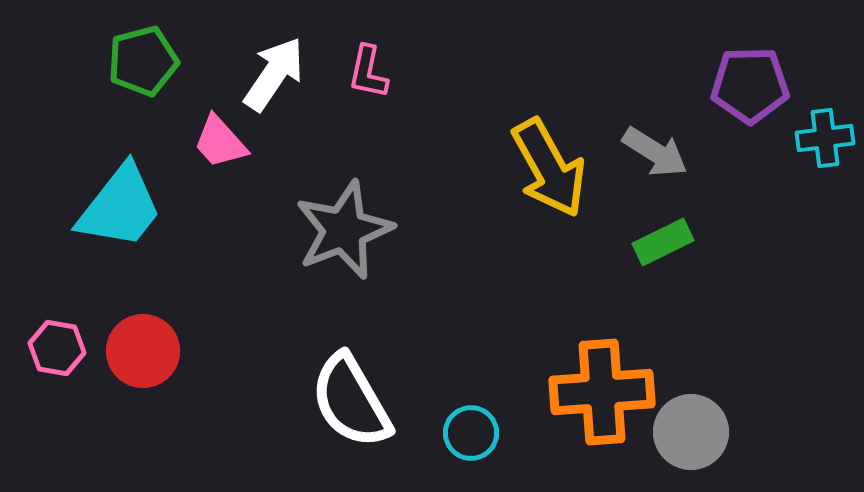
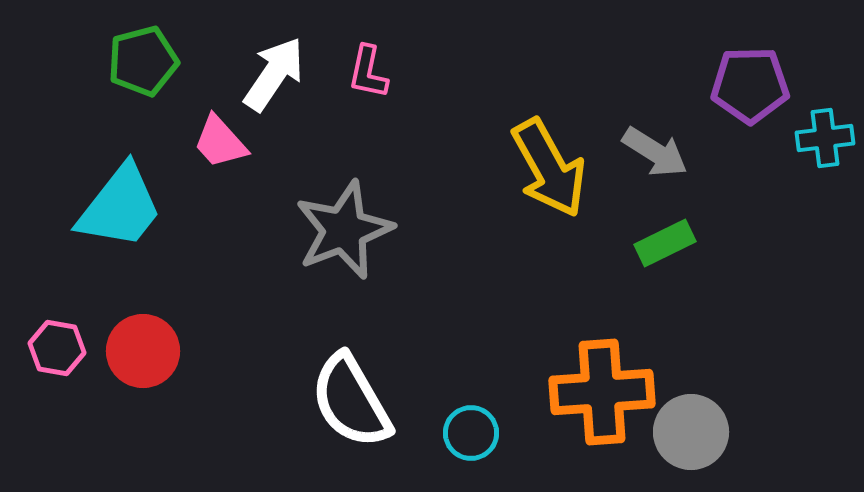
green rectangle: moved 2 px right, 1 px down
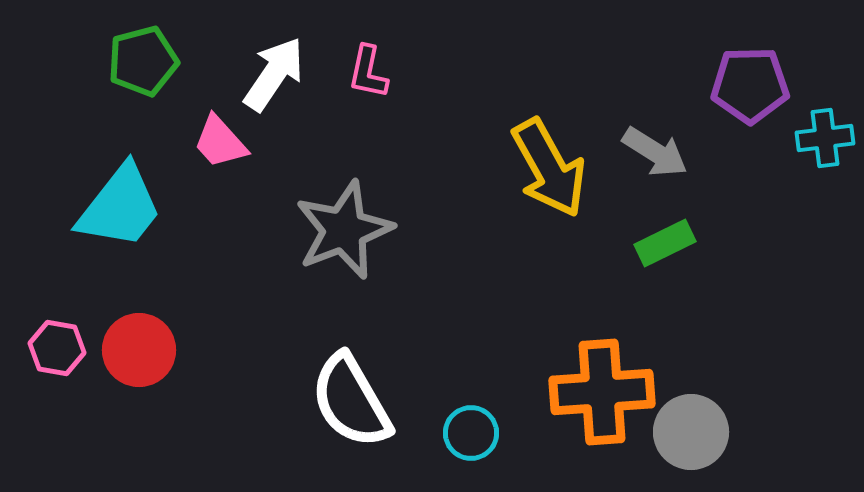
red circle: moved 4 px left, 1 px up
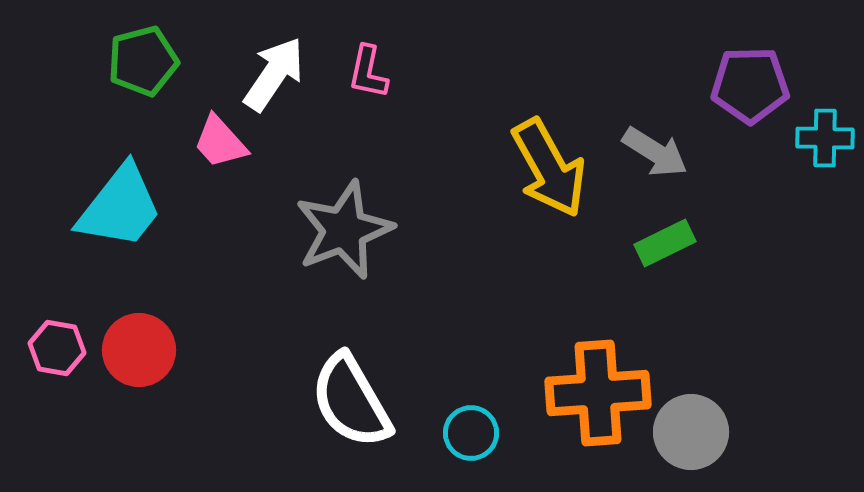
cyan cross: rotated 8 degrees clockwise
orange cross: moved 4 px left, 1 px down
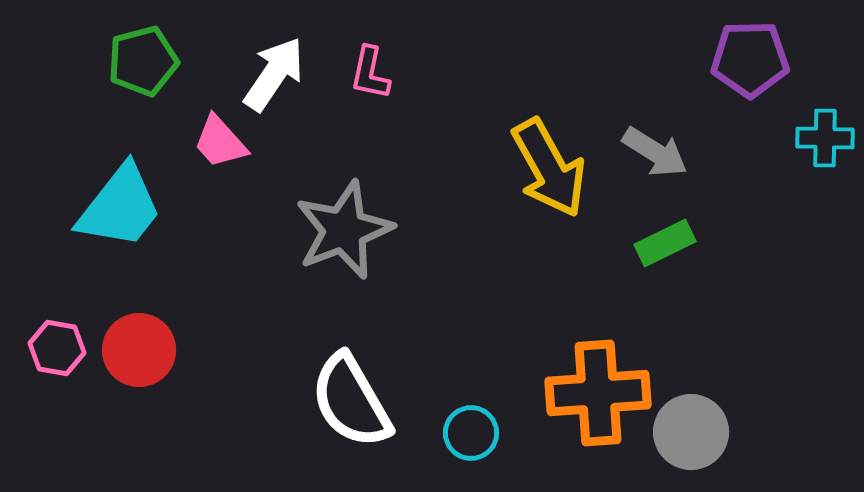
pink L-shape: moved 2 px right, 1 px down
purple pentagon: moved 26 px up
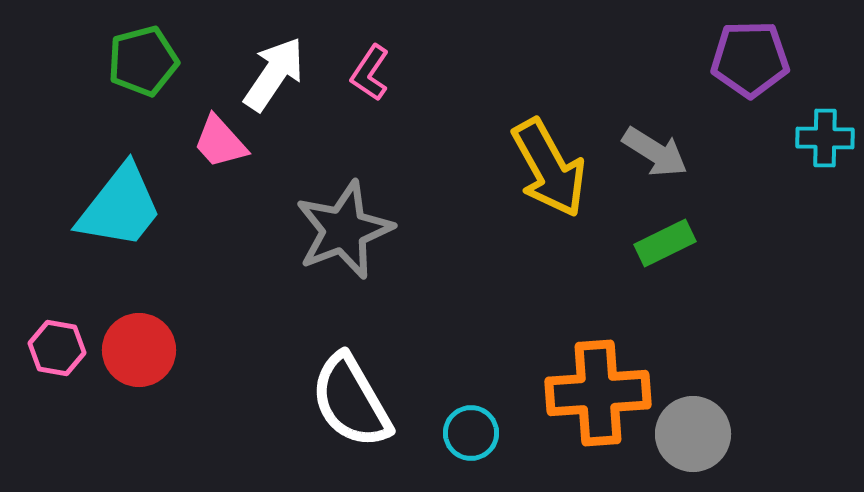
pink L-shape: rotated 22 degrees clockwise
gray circle: moved 2 px right, 2 px down
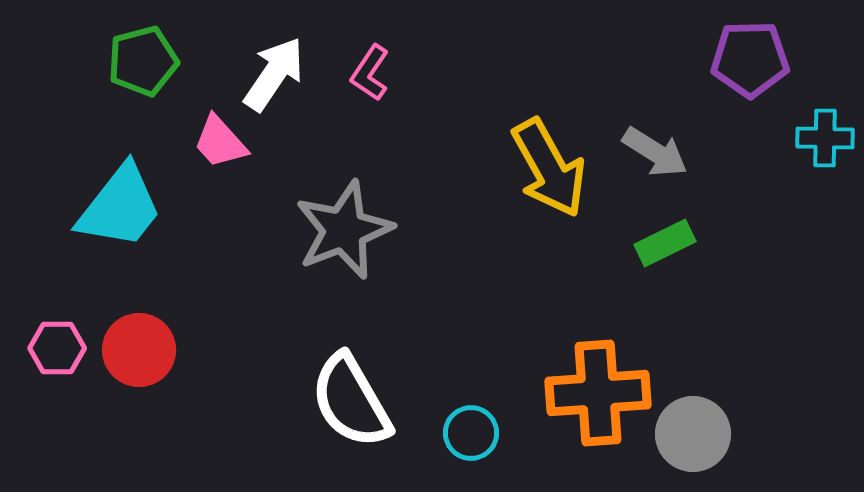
pink hexagon: rotated 10 degrees counterclockwise
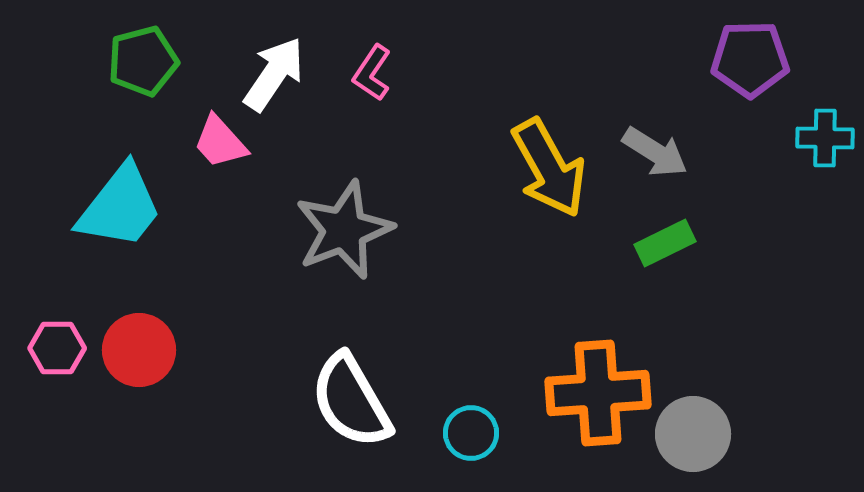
pink L-shape: moved 2 px right
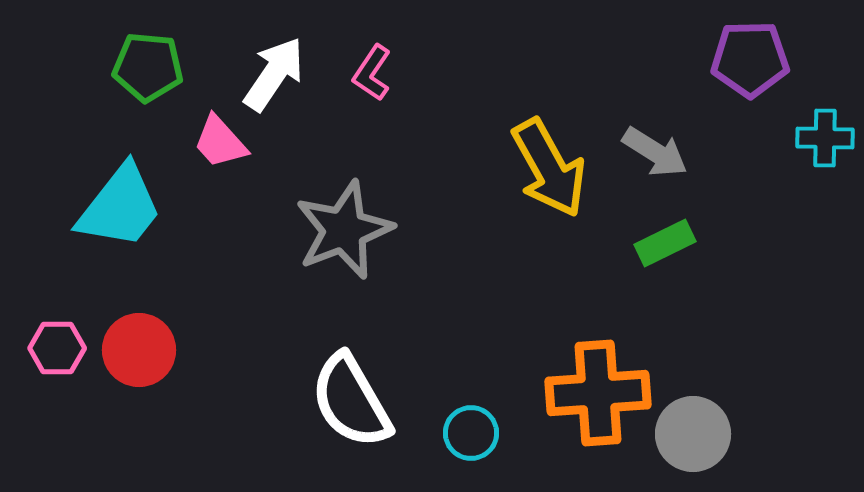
green pentagon: moved 5 px right, 6 px down; rotated 20 degrees clockwise
